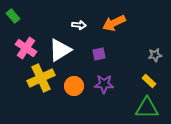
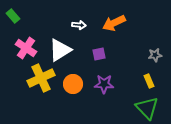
yellow rectangle: rotated 24 degrees clockwise
orange circle: moved 1 px left, 2 px up
green triangle: rotated 45 degrees clockwise
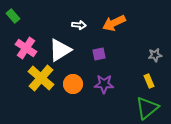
yellow cross: rotated 24 degrees counterclockwise
green triangle: rotated 35 degrees clockwise
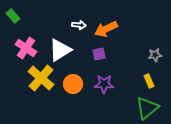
orange arrow: moved 8 px left, 6 px down
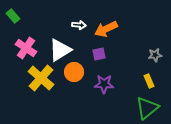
orange circle: moved 1 px right, 12 px up
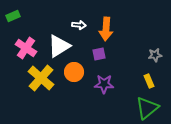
green rectangle: rotated 72 degrees counterclockwise
orange arrow: rotated 60 degrees counterclockwise
white triangle: moved 1 px left, 4 px up
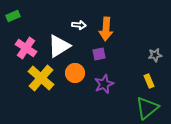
orange circle: moved 1 px right, 1 px down
purple star: rotated 24 degrees counterclockwise
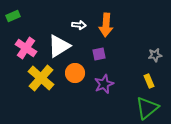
orange arrow: moved 4 px up
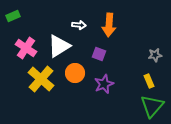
orange arrow: moved 3 px right
purple square: rotated 32 degrees clockwise
yellow cross: moved 1 px down
green triangle: moved 5 px right, 2 px up; rotated 10 degrees counterclockwise
